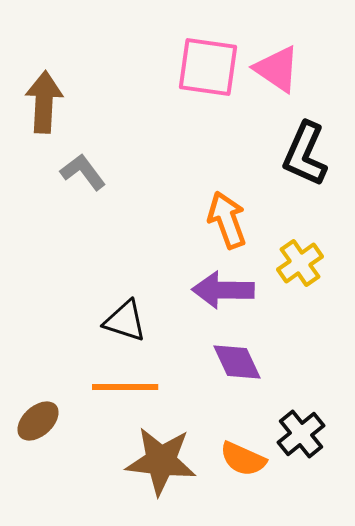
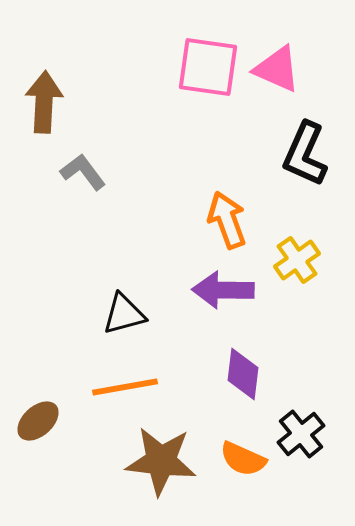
pink triangle: rotated 10 degrees counterclockwise
yellow cross: moved 3 px left, 3 px up
black triangle: moved 1 px left, 7 px up; rotated 33 degrees counterclockwise
purple diamond: moved 6 px right, 12 px down; rotated 32 degrees clockwise
orange line: rotated 10 degrees counterclockwise
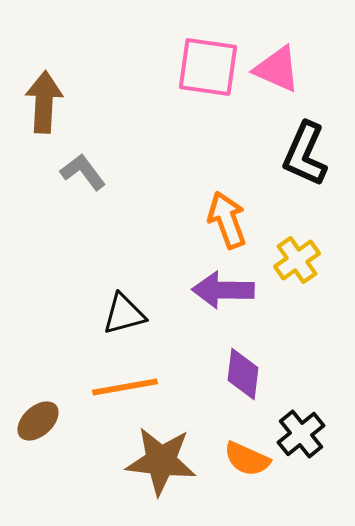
orange semicircle: moved 4 px right
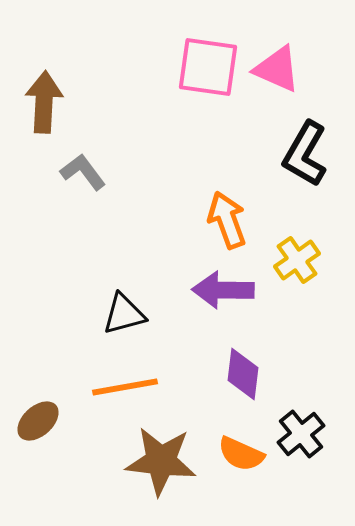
black L-shape: rotated 6 degrees clockwise
orange semicircle: moved 6 px left, 5 px up
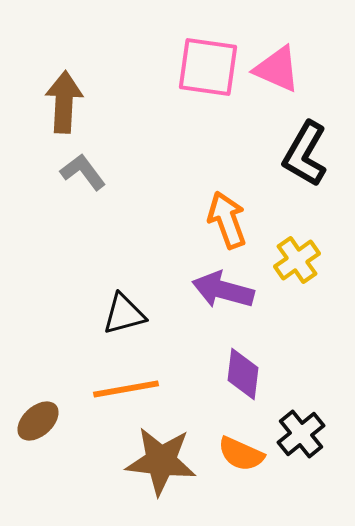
brown arrow: moved 20 px right
purple arrow: rotated 14 degrees clockwise
orange line: moved 1 px right, 2 px down
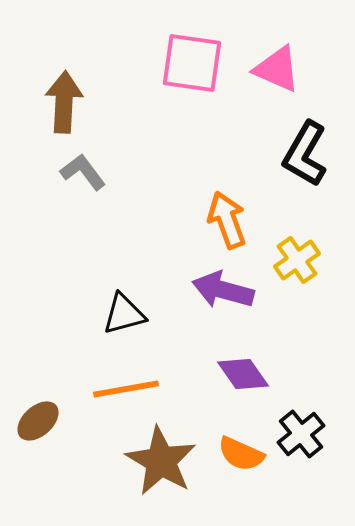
pink square: moved 16 px left, 4 px up
purple diamond: rotated 42 degrees counterclockwise
brown star: rotated 24 degrees clockwise
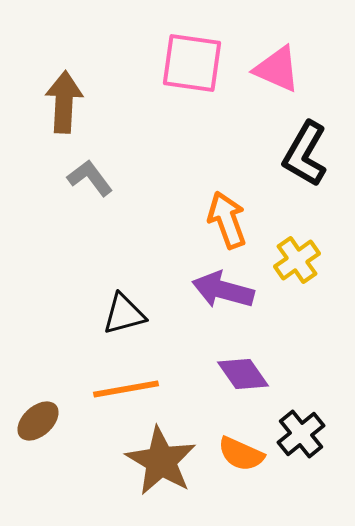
gray L-shape: moved 7 px right, 6 px down
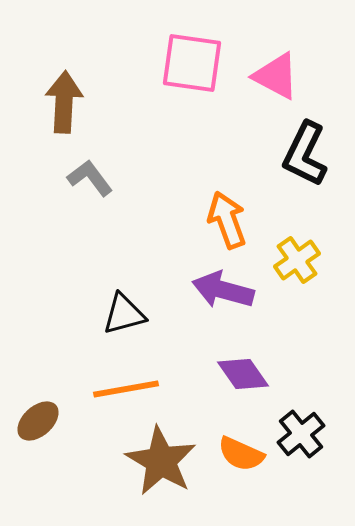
pink triangle: moved 1 px left, 7 px down; rotated 4 degrees clockwise
black L-shape: rotated 4 degrees counterclockwise
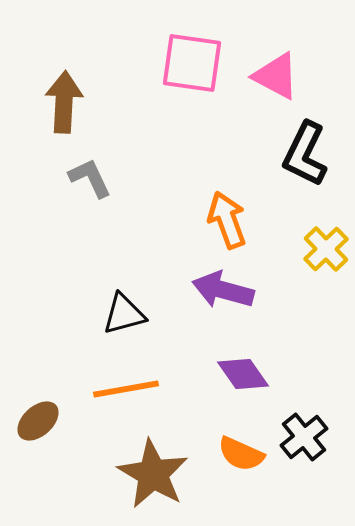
gray L-shape: rotated 12 degrees clockwise
yellow cross: moved 29 px right, 11 px up; rotated 9 degrees counterclockwise
black cross: moved 3 px right, 3 px down
brown star: moved 8 px left, 13 px down
